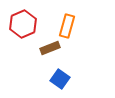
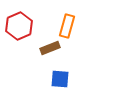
red hexagon: moved 4 px left, 2 px down
blue square: rotated 30 degrees counterclockwise
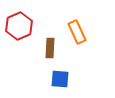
orange rectangle: moved 10 px right, 6 px down; rotated 40 degrees counterclockwise
brown rectangle: rotated 66 degrees counterclockwise
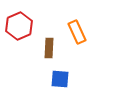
brown rectangle: moved 1 px left
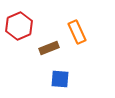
brown rectangle: rotated 66 degrees clockwise
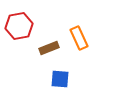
red hexagon: rotated 12 degrees clockwise
orange rectangle: moved 2 px right, 6 px down
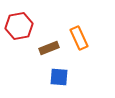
blue square: moved 1 px left, 2 px up
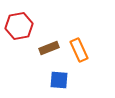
orange rectangle: moved 12 px down
blue square: moved 3 px down
